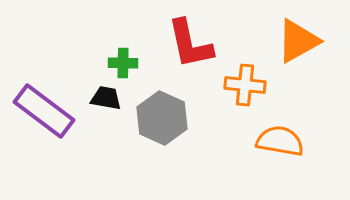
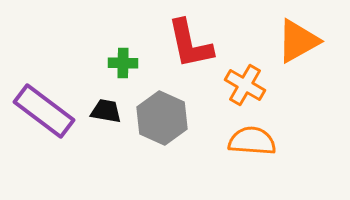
orange cross: rotated 24 degrees clockwise
black trapezoid: moved 13 px down
orange semicircle: moved 28 px left; rotated 6 degrees counterclockwise
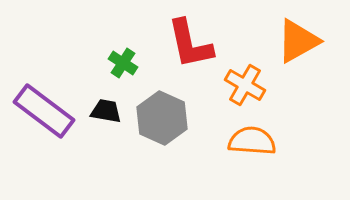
green cross: rotated 32 degrees clockwise
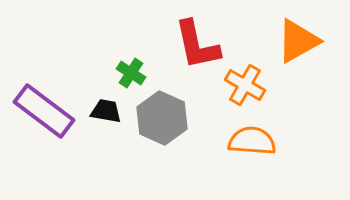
red L-shape: moved 7 px right, 1 px down
green cross: moved 8 px right, 10 px down
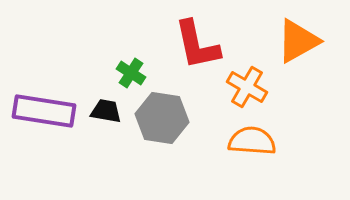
orange cross: moved 2 px right, 2 px down
purple rectangle: rotated 28 degrees counterclockwise
gray hexagon: rotated 15 degrees counterclockwise
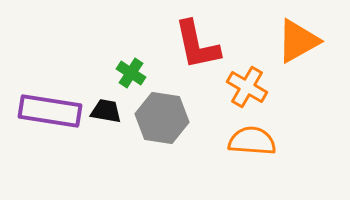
purple rectangle: moved 6 px right
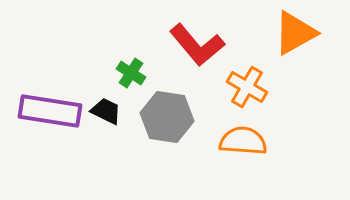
orange triangle: moved 3 px left, 8 px up
red L-shape: rotated 28 degrees counterclockwise
black trapezoid: rotated 16 degrees clockwise
gray hexagon: moved 5 px right, 1 px up
orange semicircle: moved 9 px left
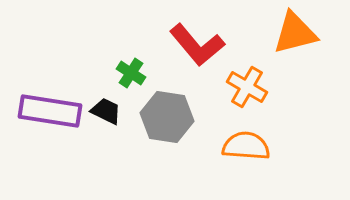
orange triangle: rotated 15 degrees clockwise
orange semicircle: moved 3 px right, 5 px down
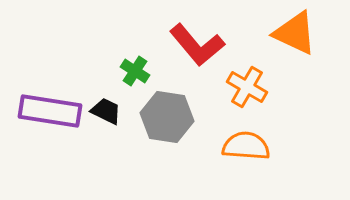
orange triangle: rotated 39 degrees clockwise
green cross: moved 4 px right, 2 px up
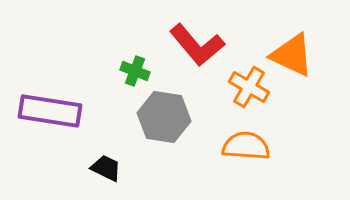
orange triangle: moved 3 px left, 22 px down
green cross: rotated 12 degrees counterclockwise
orange cross: moved 2 px right
black trapezoid: moved 57 px down
gray hexagon: moved 3 px left
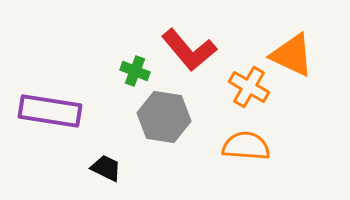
red L-shape: moved 8 px left, 5 px down
